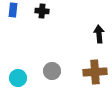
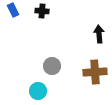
blue rectangle: rotated 32 degrees counterclockwise
gray circle: moved 5 px up
cyan circle: moved 20 px right, 13 px down
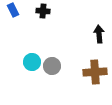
black cross: moved 1 px right
cyan circle: moved 6 px left, 29 px up
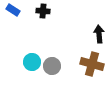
blue rectangle: rotated 32 degrees counterclockwise
brown cross: moved 3 px left, 8 px up; rotated 20 degrees clockwise
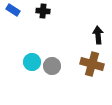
black arrow: moved 1 px left, 1 px down
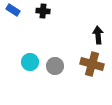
cyan circle: moved 2 px left
gray circle: moved 3 px right
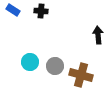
black cross: moved 2 px left
brown cross: moved 11 px left, 11 px down
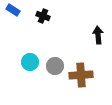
black cross: moved 2 px right, 5 px down; rotated 16 degrees clockwise
brown cross: rotated 20 degrees counterclockwise
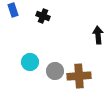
blue rectangle: rotated 40 degrees clockwise
gray circle: moved 5 px down
brown cross: moved 2 px left, 1 px down
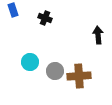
black cross: moved 2 px right, 2 px down
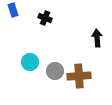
black arrow: moved 1 px left, 3 px down
